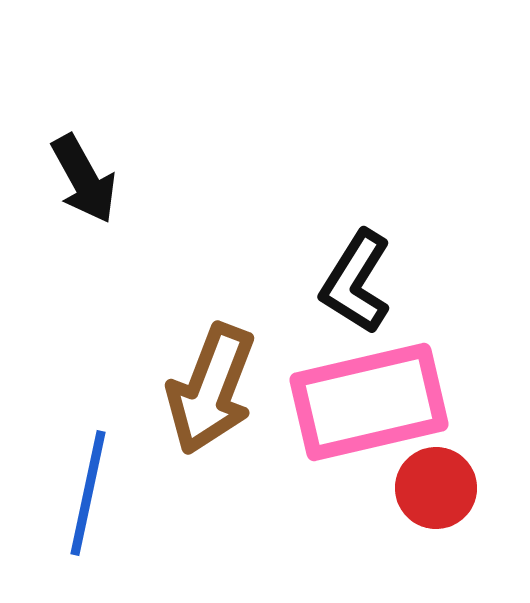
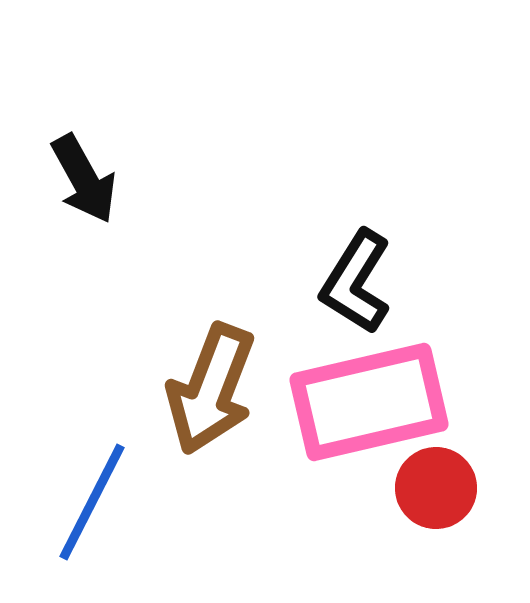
blue line: moved 4 px right, 9 px down; rotated 15 degrees clockwise
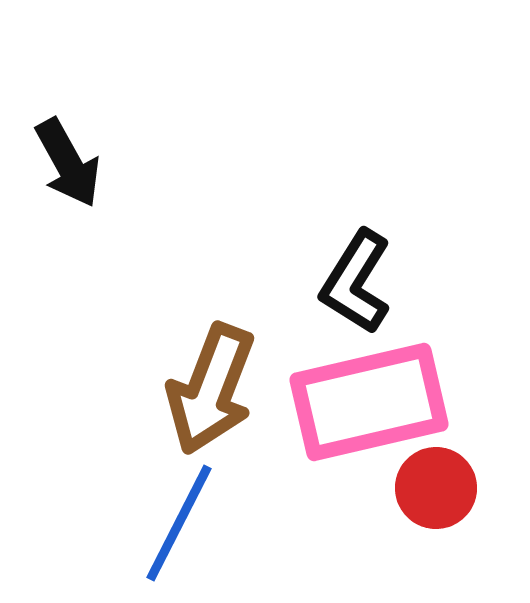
black arrow: moved 16 px left, 16 px up
blue line: moved 87 px right, 21 px down
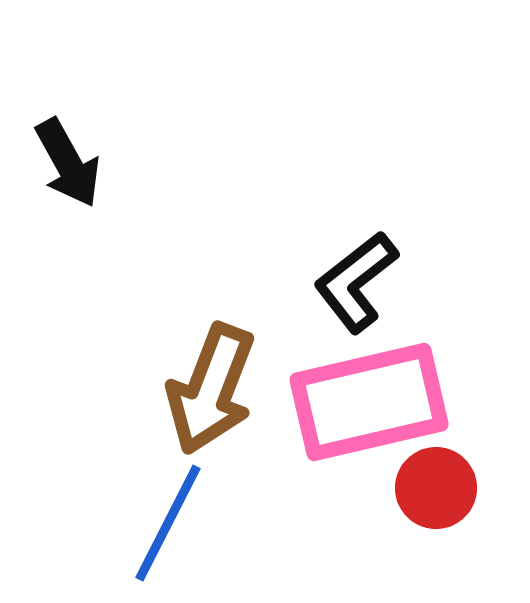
black L-shape: rotated 20 degrees clockwise
blue line: moved 11 px left
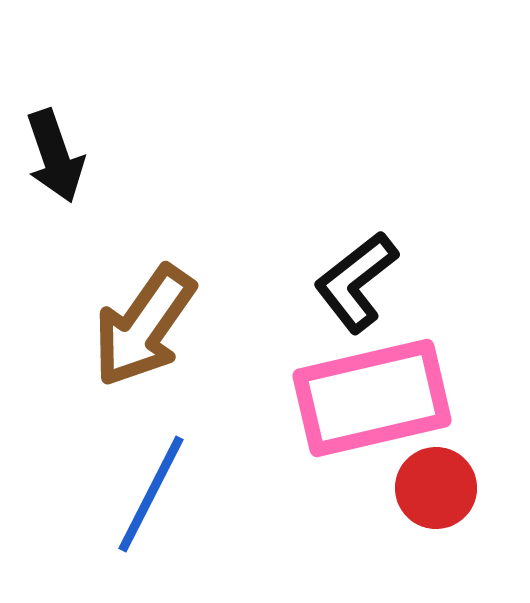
black arrow: moved 13 px left, 7 px up; rotated 10 degrees clockwise
brown arrow: moved 67 px left, 63 px up; rotated 14 degrees clockwise
pink rectangle: moved 3 px right, 4 px up
blue line: moved 17 px left, 29 px up
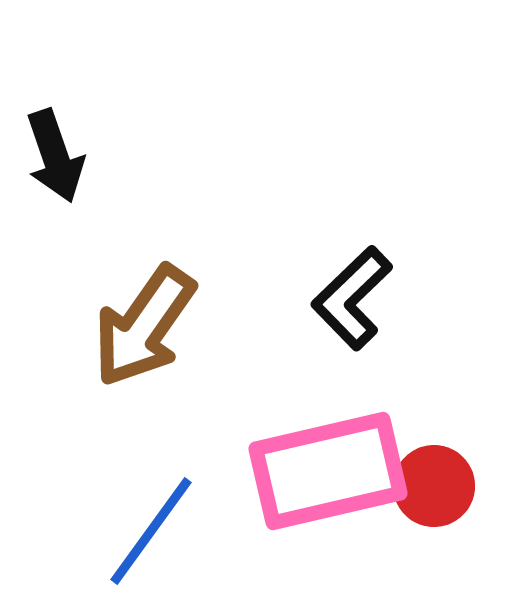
black L-shape: moved 4 px left, 16 px down; rotated 6 degrees counterclockwise
pink rectangle: moved 44 px left, 73 px down
red circle: moved 2 px left, 2 px up
blue line: moved 37 px down; rotated 9 degrees clockwise
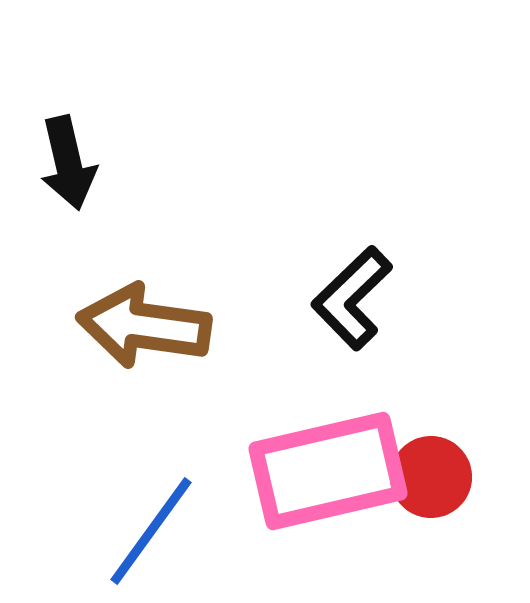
black arrow: moved 13 px right, 7 px down; rotated 6 degrees clockwise
brown arrow: rotated 63 degrees clockwise
red circle: moved 3 px left, 9 px up
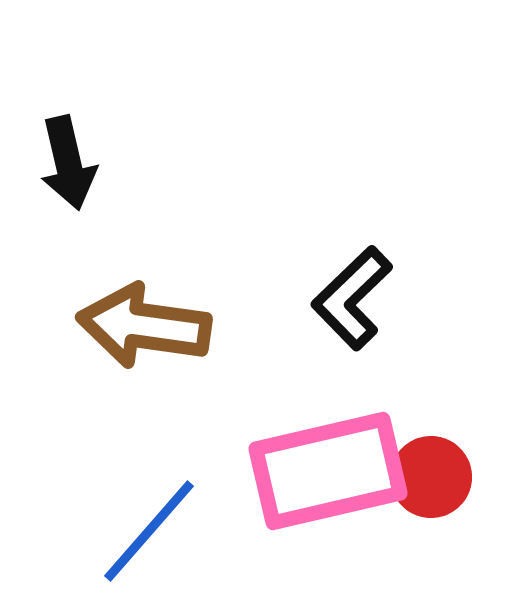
blue line: moved 2 px left; rotated 5 degrees clockwise
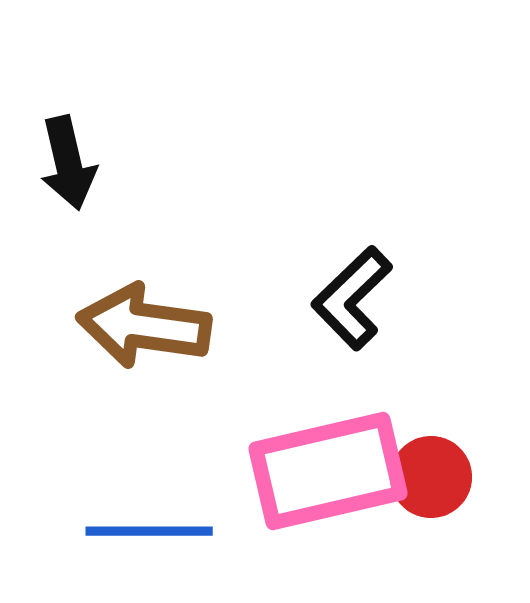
blue line: rotated 49 degrees clockwise
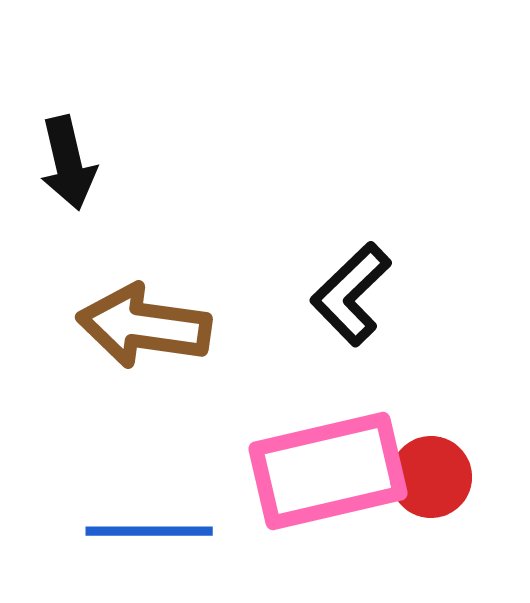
black L-shape: moved 1 px left, 4 px up
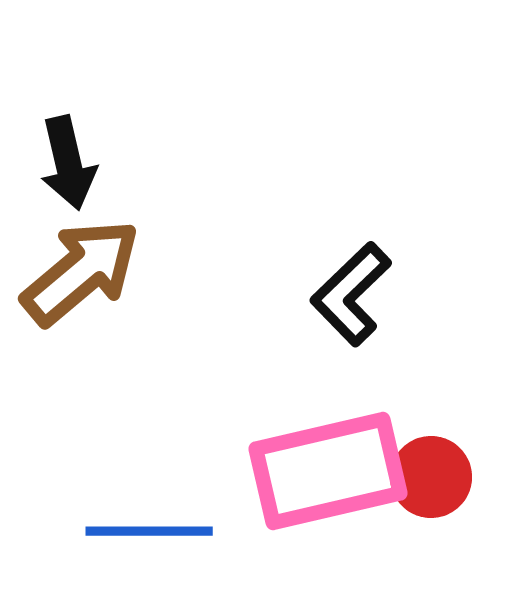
brown arrow: moved 63 px left, 54 px up; rotated 132 degrees clockwise
